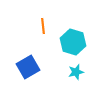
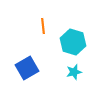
blue square: moved 1 px left, 1 px down
cyan star: moved 2 px left
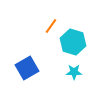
orange line: moved 8 px right; rotated 42 degrees clockwise
cyan star: rotated 14 degrees clockwise
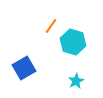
blue square: moved 3 px left
cyan star: moved 2 px right, 9 px down; rotated 28 degrees counterclockwise
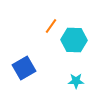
cyan hexagon: moved 1 px right, 2 px up; rotated 15 degrees counterclockwise
cyan star: rotated 28 degrees clockwise
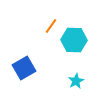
cyan star: rotated 28 degrees counterclockwise
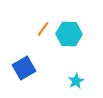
orange line: moved 8 px left, 3 px down
cyan hexagon: moved 5 px left, 6 px up
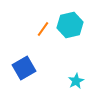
cyan hexagon: moved 1 px right, 9 px up; rotated 15 degrees counterclockwise
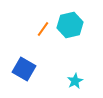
blue square: moved 1 px down; rotated 30 degrees counterclockwise
cyan star: moved 1 px left
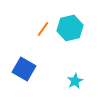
cyan hexagon: moved 3 px down
